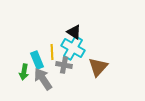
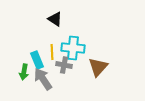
black triangle: moved 19 px left, 13 px up
cyan cross: rotated 25 degrees counterclockwise
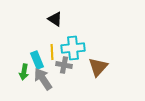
cyan cross: rotated 10 degrees counterclockwise
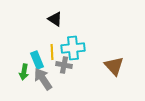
brown triangle: moved 16 px right, 1 px up; rotated 25 degrees counterclockwise
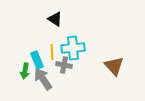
green arrow: moved 1 px right, 1 px up
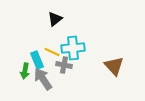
black triangle: rotated 49 degrees clockwise
yellow line: rotated 63 degrees counterclockwise
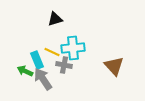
black triangle: rotated 21 degrees clockwise
green arrow: rotated 105 degrees clockwise
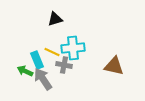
brown triangle: rotated 35 degrees counterclockwise
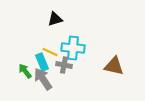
cyan cross: rotated 10 degrees clockwise
yellow line: moved 2 px left
cyan rectangle: moved 5 px right, 2 px down
green arrow: rotated 28 degrees clockwise
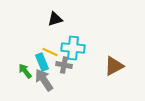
brown triangle: rotated 40 degrees counterclockwise
gray arrow: moved 1 px right, 1 px down
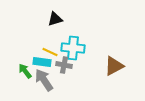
cyan rectangle: rotated 60 degrees counterclockwise
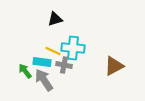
yellow line: moved 3 px right, 1 px up
